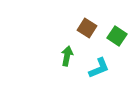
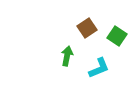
brown square: rotated 24 degrees clockwise
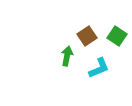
brown square: moved 8 px down
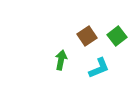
green square: rotated 18 degrees clockwise
green arrow: moved 6 px left, 4 px down
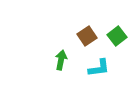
cyan L-shape: rotated 15 degrees clockwise
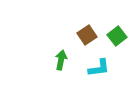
brown square: moved 1 px up
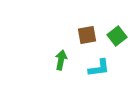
brown square: rotated 24 degrees clockwise
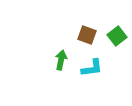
brown square: rotated 30 degrees clockwise
cyan L-shape: moved 7 px left
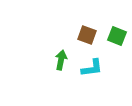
green square: rotated 30 degrees counterclockwise
